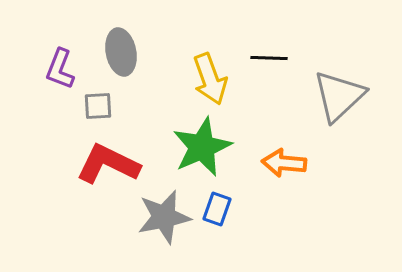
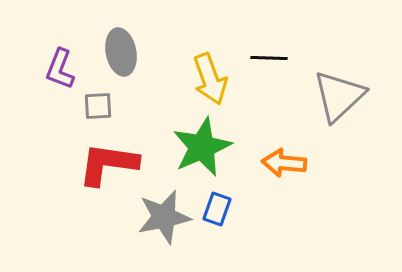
red L-shape: rotated 18 degrees counterclockwise
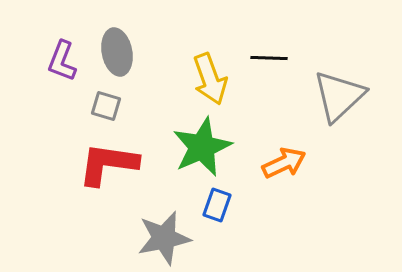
gray ellipse: moved 4 px left
purple L-shape: moved 2 px right, 8 px up
gray square: moved 8 px right; rotated 20 degrees clockwise
orange arrow: rotated 150 degrees clockwise
blue rectangle: moved 4 px up
gray star: moved 21 px down
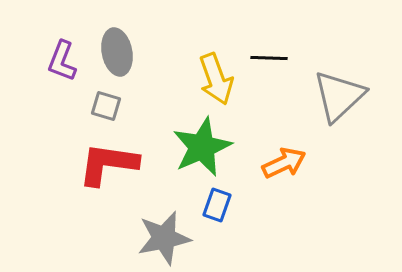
yellow arrow: moved 6 px right
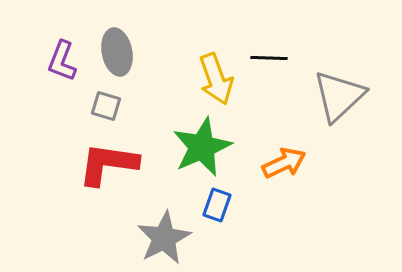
gray star: rotated 16 degrees counterclockwise
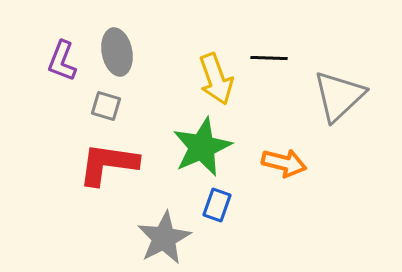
orange arrow: rotated 39 degrees clockwise
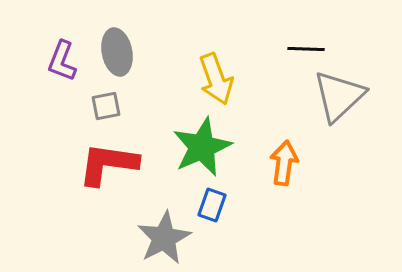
black line: moved 37 px right, 9 px up
gray square: rotated 28 degrees counterclockwise
orange arrow: rotated 96 degrees counterclockwise
blue rectangle: moved 5 px left
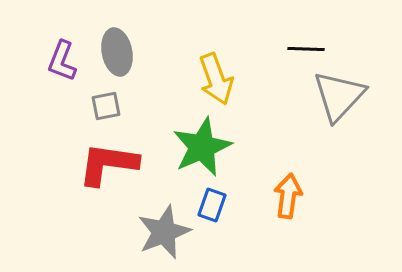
gray triangle: rotated 4 degrees counterclockwise
orange arrow: moved 4 px right, 33 px down
gray star: moved 6 px up; rotated 6 degrees clockwise
